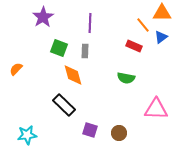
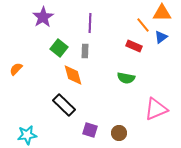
green square: rotated 18 degrees clockwise
pink triangle: rotated 25 degrees counterclockwise
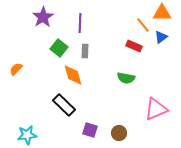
purple line: moved 10 px left
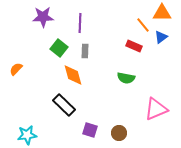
purple star: rotated 30 degrees clockwise
